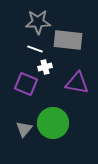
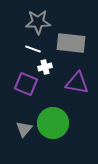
gray rectangle: moved 3 px right, 3 px down
white line: moved 2 px left
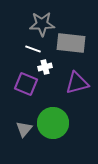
gray star: moved 4 px right, 2 px down
purple triangle: rotated 25 degrees counterclockwise
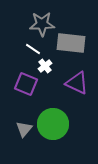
white line: rotated 14 degrees clockwise
white cross: moved 1 px up; rotated 24 degrees counterclockwise
purple triangle: rotated 40 degrees clockwise
green circle: moved 1 px down
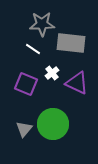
white cross: moved 7 px right, 7 px down
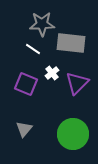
purple triangle: rotated 50 degrees clockwise
green circle: moved 20 px right, 10 px down
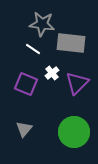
gray star: rotated 10 degrees clockwise
green circle: moved 1 px right, 2 px up
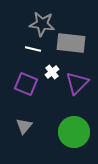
white line: rotated 21 degrees counterclockwise
white cross: moved 1 px up
gray triangle: moved 3 px up
